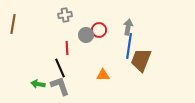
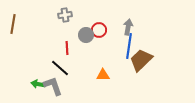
brown trapezoid: rotated 25 degrees clockwise
black line: rotated 24 degrees counterclockwise
gray L-shape: moved 7 px left
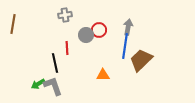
blue line: moved 4 px left
black line: moved 5 px left, 5 px up; rotated 36 degrees clockwise
green arrow: rotated 40 degrees counterclockwise
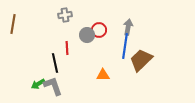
gray circle: moved 1 px right
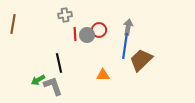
red line: moved 8 px right, 14 px up
black line: moved 4 px right
green arrow: moved 4 px up
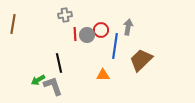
red circle: moved 2 px right
blue line: moved 10 px left
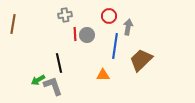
red circle: moved 8 px right, 14 px up
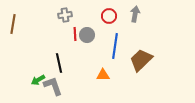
gray arrow: moved 7 px right, 13 px up
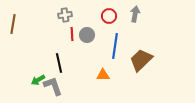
red line: moved 3 px left
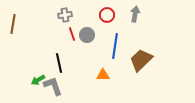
red circle: moved 2 px left, 1 px up
red line: rotated 16 degrees counterclockwise
